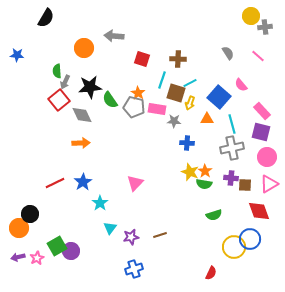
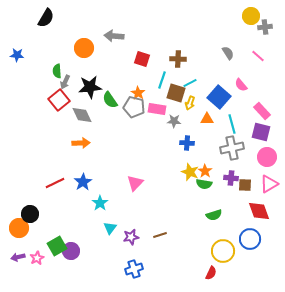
yellow circle at (234, 247): moved 11 px left, 4 px down
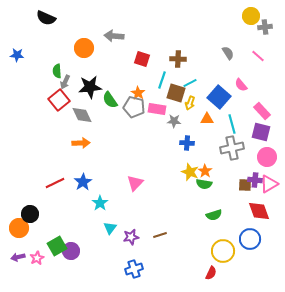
black semicircle at (46, 18): rotated 84 degrees clockwise
purple cross at (231, 178): moved 24 px right, 2 px down
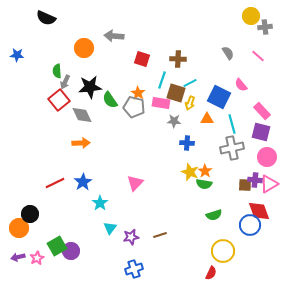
blue square at (219, 97): rotated 15 degrees counterclockwise
pink rectangle at (157, 109): moved 4 px right, 6 px up
blue circle at (250, 239): moved 14 px up
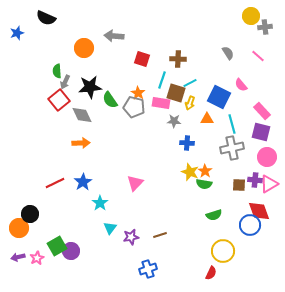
blue star at (17, 55): moved 22 px up; rotated 24 degrees counterclockwise
brown square at (245, 185): moved 6 px left
blue cross at (134, 269): moved 14 px right
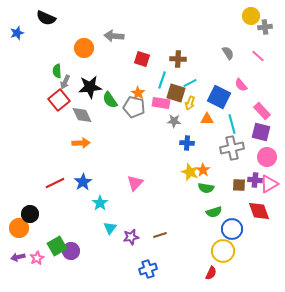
orange star at (205, 171): moved 2 px left, 1 px up
green semicircle at (204, 184): moved 2 px right, 4 px down
green semicircle at (214, 215): moved 3 px up
blue circle at (250, 225): moved 18 px left, 4 px down
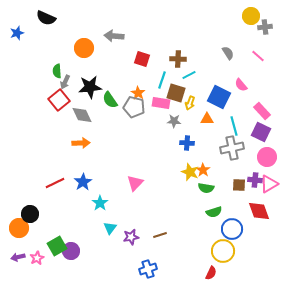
cyan line at (190, 83): moved 1 px left, 8 px up
cyan line at (232, 124): moved 2 px right, 2 px down
purple square at (261, 132): rotated 12 degrees clockwise
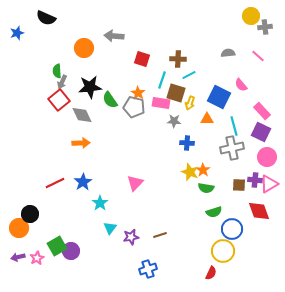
gray semicircle at (228, 53): rotated 64 degrees counterclockwise
gray arrow at (65, 82): moved 3 px left
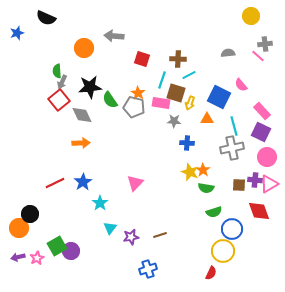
gray cross at (265, 27): moved 17 px down
